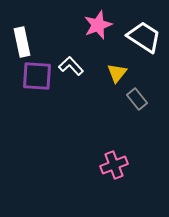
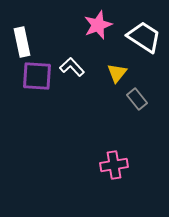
white L-shape: moved 1 px right, 1 px down
pink cross: rotated 12 degrees clockwise
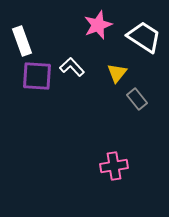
white rectangle: moved 1 px up; rotated 8 degrees counterclockwise
pink cross: moved 1 px down
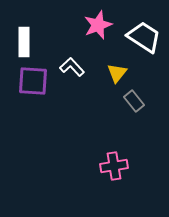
white rectangle: moved 2 px right, 1 px down; rotated 20 degrees clockwise
purple square: moved 4 px left, 5 px down
gray rectangle: moved 3 px left, 2 px down
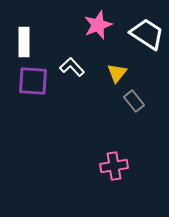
white trapezoid: moved 3 px right, 3 px up
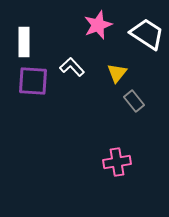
pink cross: moved 3 px right, 4 px up
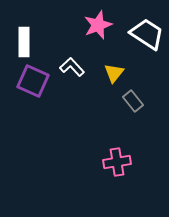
yellow triangle: moved 3 px left
purple square: rotated 20 degrees clockwise
gray rectangle: moved 1 px left
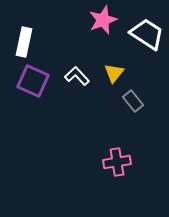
pink star: moved 5 px right, 5 px up
white rectangle: rotated 12 degrees clockwise
white L-shape: moved 5 px right, 9 px down
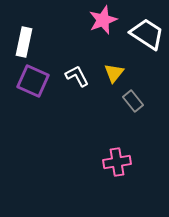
white L-shape: rotated 15 degrees clockwise
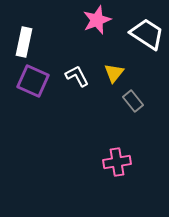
pink star: moved 6 px left
